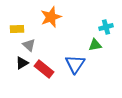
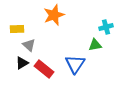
orange star: moved 3 px right, 2 px up
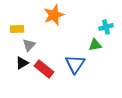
gray triangle: rotated 32 degrees clockwise
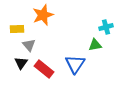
orange star: moved 11 px left
gray triangle: rotated 24 degrees counterclockwise
black triangle: moved 1 px left; rotated 24 degrees counterclockwise
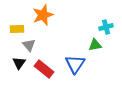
black triangle: moved 2 px left
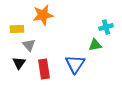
orange star: rotated 10 degrees clockwise
red rectangle: rotated 42 degrees clockwise
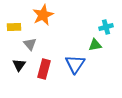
orange star: rotated 15 degrees counterclockwise
yellow rectangle: moved 3 px left, 2 px up
gray triangle: moved 1 px right, 1 px up
black triangle: moved 2 px down
red rectangle: rotated 24 degrees clockwise
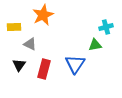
gray triangle: rotated 24 degrees counterclockwise
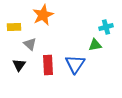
gray triangle: rotated 16 degrees clockwise
red rectangle: moved 4 px right, 4 px up; rotated 18 degrees counterclockwise
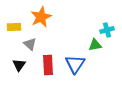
orange star: moved 2 px left, 2 px down
cyan cross: moved 1 px right, 3 px down
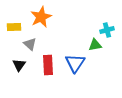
blue triangle: moved 1 px up
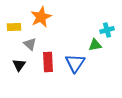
red rectangle: moved 3 px up
